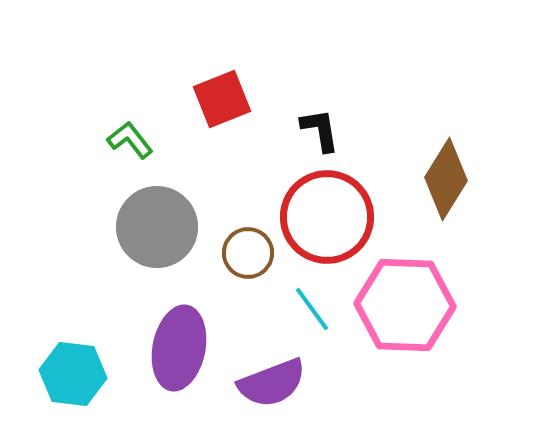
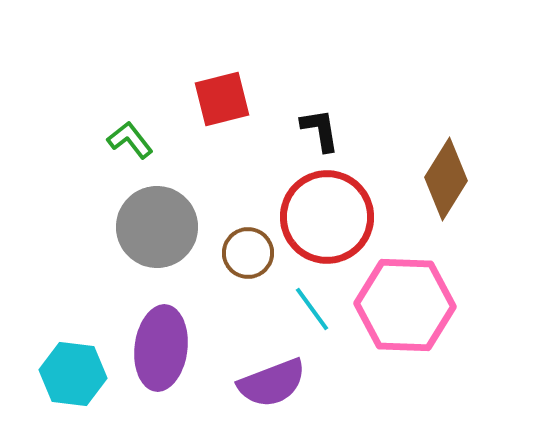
red square: rotated 8 degrees clockwise
purple ellipse: moved 18 px left; rotated 4 degrees counterclockwise
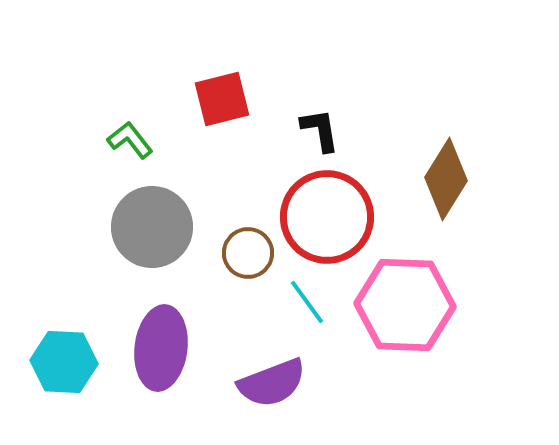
gray circle: moved 5 px left
cyan line: moved 5 px left, 7 px up
cyan hexagon: moved 9 px left, 12 px up; rotated 4 degrees counterclockwise
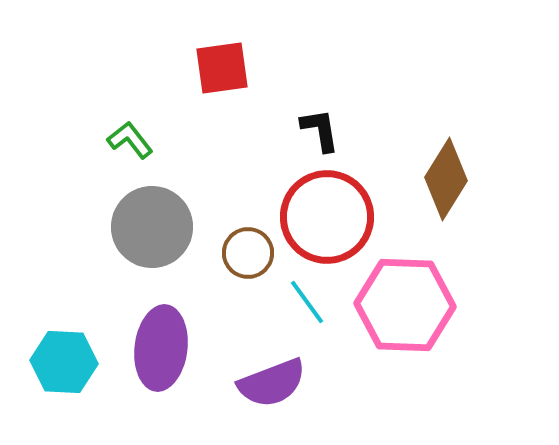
red square: moved 31 px up; rotated 6 degrees clockwise
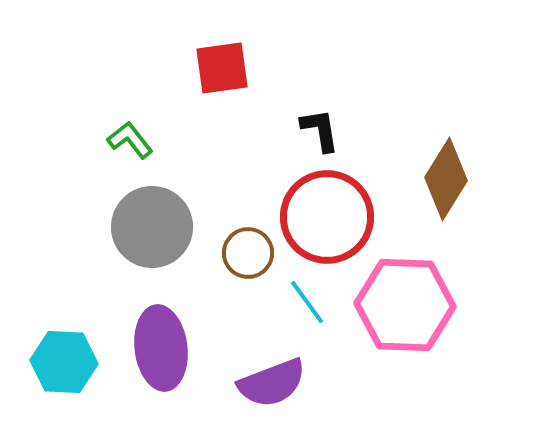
purple ellipse: rotated 14 degrees counterclockwise
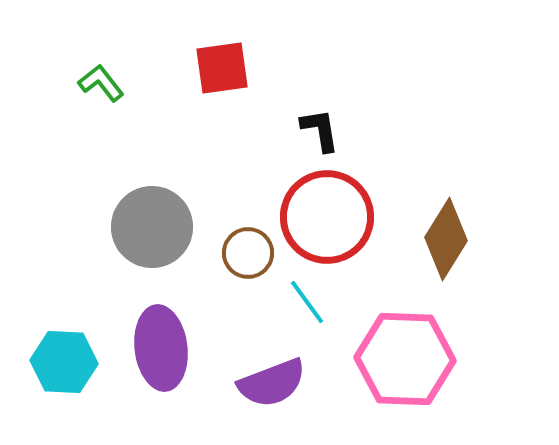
green L-shape: moved 29 px left, 57 px up
brown diamond: moved 60 px down
pink hexagon: moved 54 px down
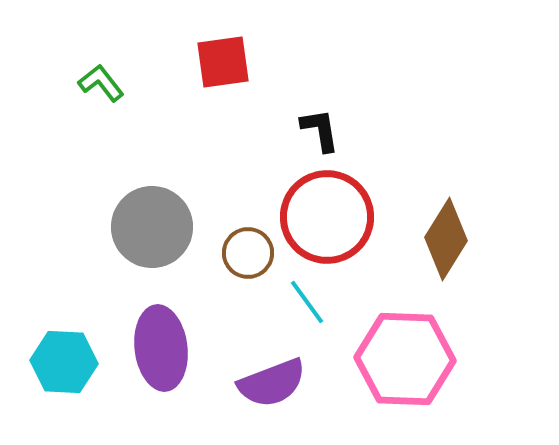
red square: moved 1 px right, 6 px up
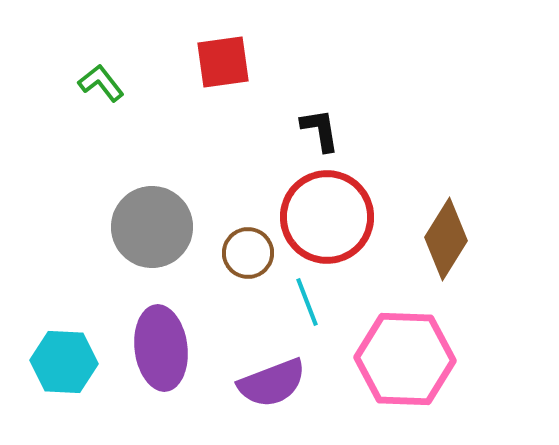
cyan line: rotated 15 degrees clockwise
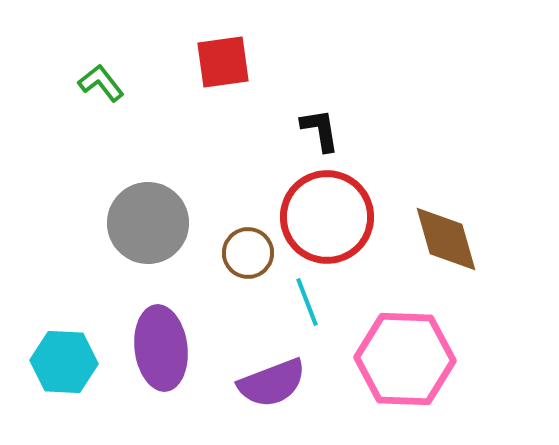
gray circle: moved 4 px left, 4 px up
brown diamond: rotated 48 degrees counterclockwise
